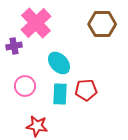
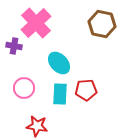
brown hexagon: rotated 12 degrees clockwise
purple cross: rotated 21 degrees clockwise
pink circle: moved 1 px left, 2 px down
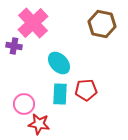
pink cross: moved 3 px left
pink circle: moved 16 px down
red star: moved 2 px right, 2 px up
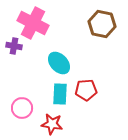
pink cross: rotated 20 degrees counterclockwise
pink circle: moved 2 px left, 4 px down
red star: moved 13 px right
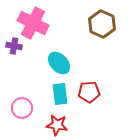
brown hexagon: rotated 12 degrees clockwise
red pentagon: moved 3 px right, 2 px down
cyan rectangle: rotated 10 degrees counterclockwise
red star: moved 5 px right, 1 px down
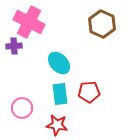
pink cross: moved 4 px left, 1 px up
purple cross: rotated 14 degrees counterclockwise
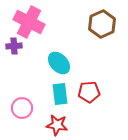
brown hexagon: rotated 12 degrees clockwise
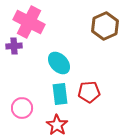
brown hexagon: moved 3 px right, 2 px down
red star: rotated 25 degrees clockwise
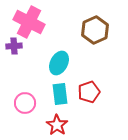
brown hexagon: moved 10 px left, 4 px down
cyan ellipse: rotated 70 degrees clockwise
red pentagon: rotated 15 degrees counterclockwise
pink circle: moved 3 px right, 5 px up
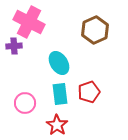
cyan ellipse: rotated 60 degrees counterclockwise
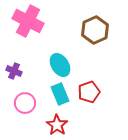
pink cross: moved 1 px left, 1 px up
purple cross: moved 25 px down; rotated 28 degrees clockwise
cyan ellipse: moved 1 px right, 2 px down
cyan rectangle: rotated 15 degrees counterclockwise
